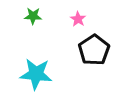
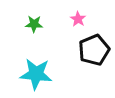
green star: moved 1 px right, 8 px down
black pentagon: rotated 12 degrees clockwise
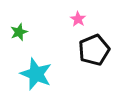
green star: moved 15 px left, 8 px down; rotated 24 degrees counterclockwise
cyan star: rotated 16 degrees clockwise
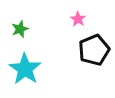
green star: moved 1 px right, 3 px up
cyan star: moved 11 px left, 5 px up; rotated 12 degrees clockwise
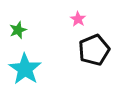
green star: moved 2 px left, 1 px down
